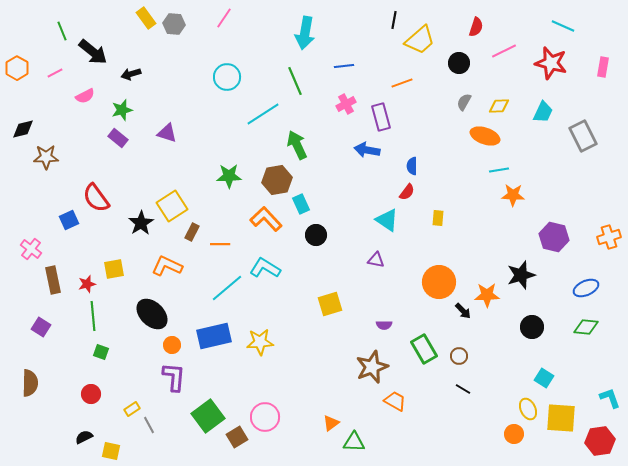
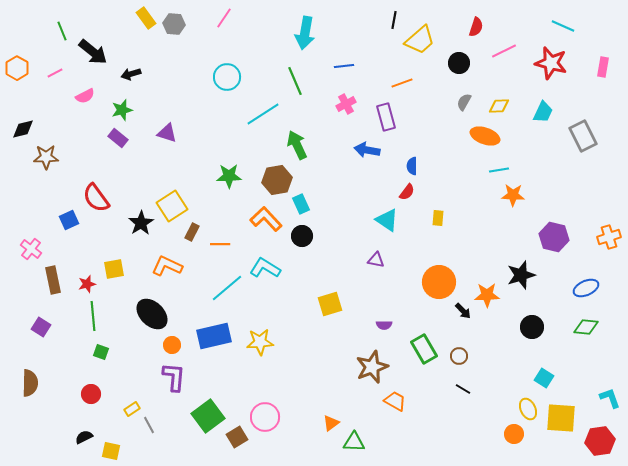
purple rectangle at (381, 117): moved 5 px right
black circle at (316, 235): moved 14 px left, 1 px down
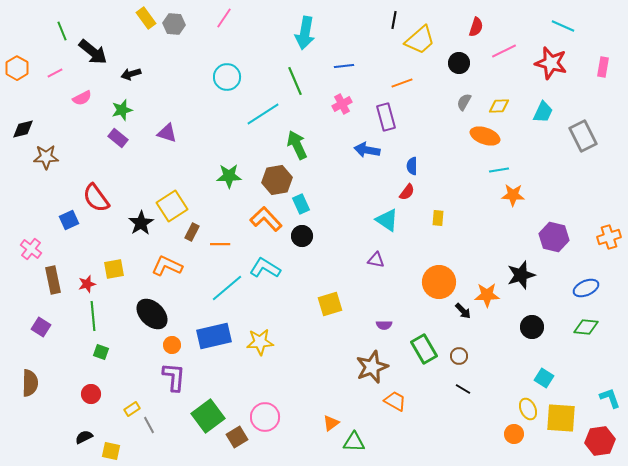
pink semicircle at (85, 96): moved 3 px left, 2 px down
pink cross at (346, 104): moved 4 px left
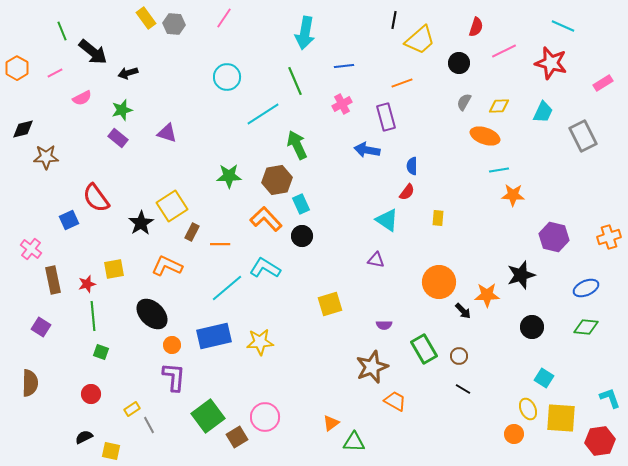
pink rectangle at (603, 67): moved 16 px down; rotated 48 degrees clockwise
black arrow at (131, 74): moved 3 px left, 1 px up
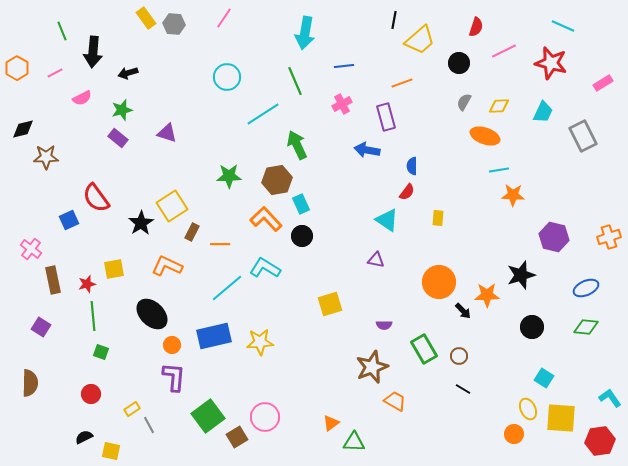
black arrow at (93, 52): rotated 56 degrees clockwise
cyan L-shape at (610, 398): rotated 15 degrees counterclockwise
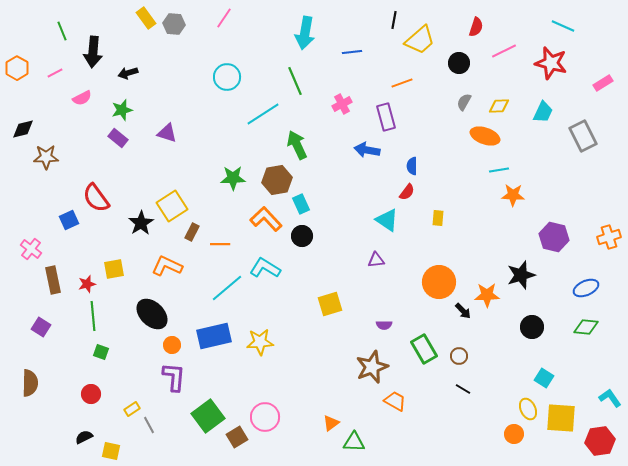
blue line at (344, 66): moved 8 px right, 14 px up
green star at (229, 176): moved 4 px right, 2 px down
purple triangle at (376, 260): rotated 18 degrees counterclockwise
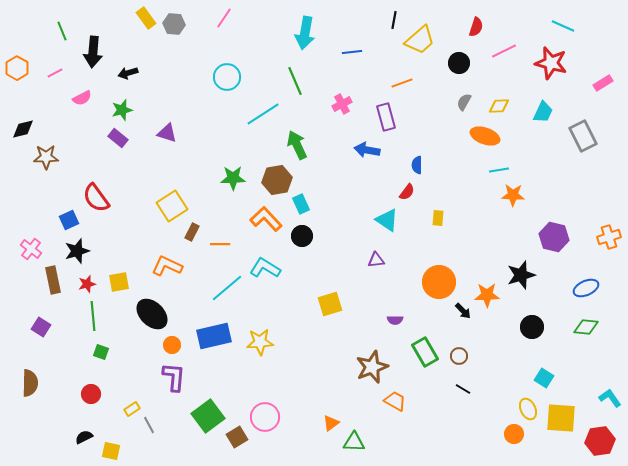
blue semicircle at (412, 166): moved 5 px right, 1 px up
black star at (141, 223): moved 64 px left, 28 px down; rotated 15 degrees clockwise
yellow square at (114, 269): moved 5 px right, 13 px down
purple semicircle at (384, 325): moved 11 px right, 5 px up
green rectangle at (424, 349): moved 1 px right, 3 px down
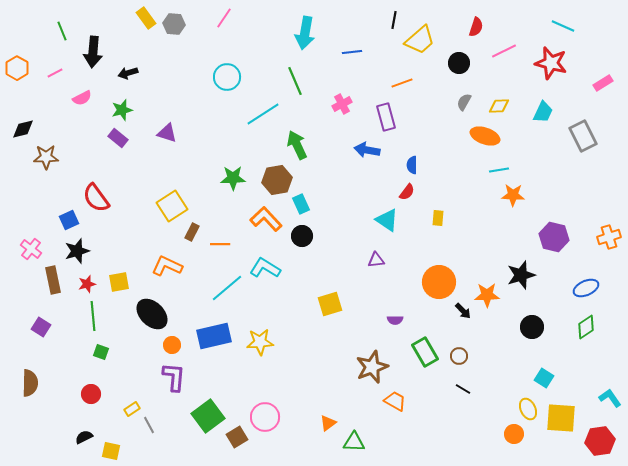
blue semicircle at (417, 165): moved 5 px left
green diamond at (586, 327): rotated 40 degrees counterclockwise
orange triangle at (331, 423): moved 3 px left
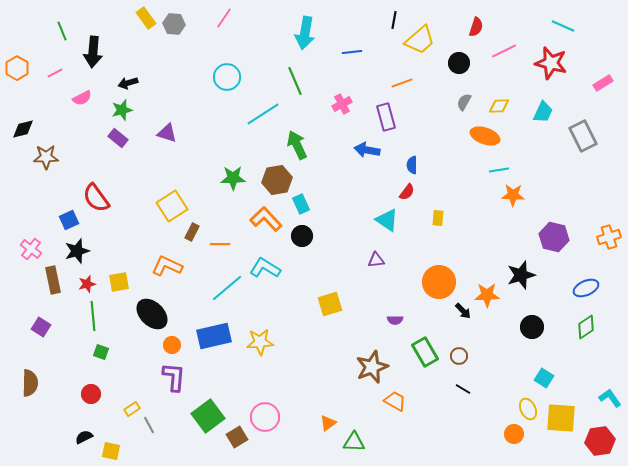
black arrow at (128, 73): moved 10 px down
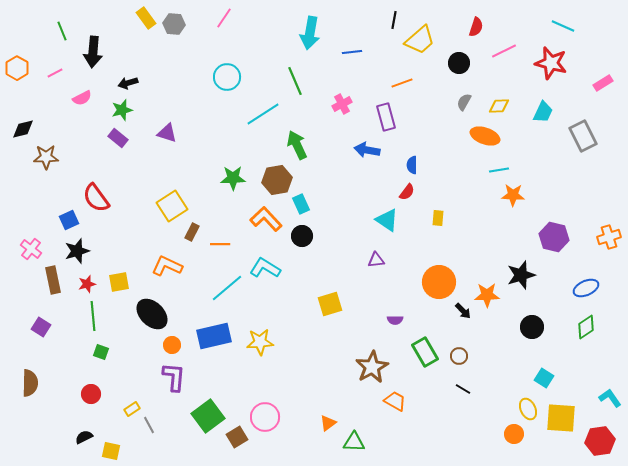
cyan arrow at (305, 33): moved 5 px right
brown star at (372, 367): rotated 8 degrees counterclockwise
